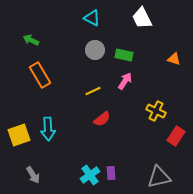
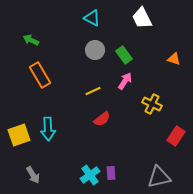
green rectangle: rotated 42 degrees clockwise
yellow cross: moved 4 px left, 7 px up
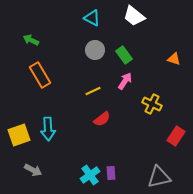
white trapezoid: moved 8 px left, 2 px up; rotated 25 degrees counterclockwise
gray arrow: moved 5 px up; rotated 30 degrees counterclockwise
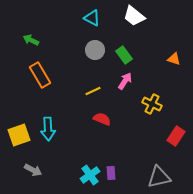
red semicircle: rotated 120 degrees counterclockwise
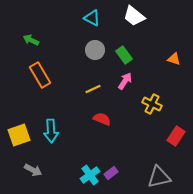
yellow line: moved 2 px up
cyan arrow: moved 3 px right, 2 px down
purple rectangle: rotated 56 degrees clockwise
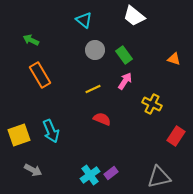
cyan triangle: moved 8 px left, 2 px down; rotated 12 degrees clockwise
cyan arrow: rotated 20 degrees counterclockwise
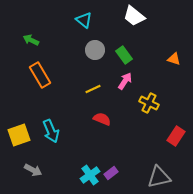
yellow cross: moved 3 px left, 1 px up
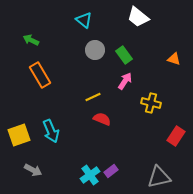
white trapezoid: moved 4 px right, 1 px down
yellow line: moved 8 px down
yellow cross: moved 2 px right; rotated 12 degrees counterclockwise
purple rectangle: moved 2 px up
